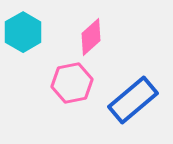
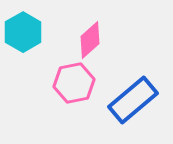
pink diamond: moved 1 px left, 3 px down
pink hexagon: moved 2 px right
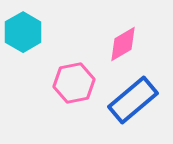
pink diamond: moved 33 px right, 4 px down; rotated 12 degrees clockwise
